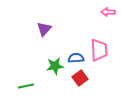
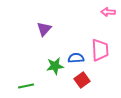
pink trapezoid: moved 1 px right
red square: moved 2 px right, 2 px down
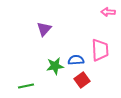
blue semicircle: moved 2 px down
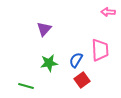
blue semicircle: rotated 56 degrees counterclockwise
green star: moved 6 px left, 3 px up
green line: rotated 28 degrees clockwise
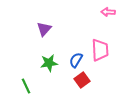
green line: rotated 49 degrees clockwise
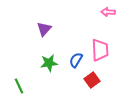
red square: moved 10 px right
green line: moved 7 px left
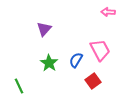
pink trapezoid: rotated 25 degrees counterclockwise
green star: rotated 30 degrees counterclockwise
red square: moved 1 px right, 1 px down
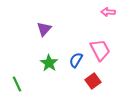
green line: moved 2 px left, 2 px up
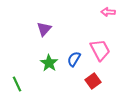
blue semicircle: moved 2 px left, 1 px up
